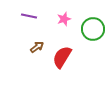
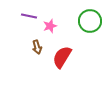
pink star: moved 14 px left, 7 px down
green circle: moved 3 px left, 8 px up
brown arrow: rotated 112 degrees clockwise
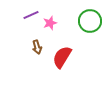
purple line: moved 2 px right, 1 px up; rotated 35 degrees counterclockwise
pink star: moved 3 px up
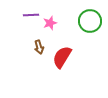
purple line: rotated 21 degrees clockwise
brown arrow: moved 2 px right
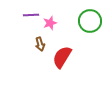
brown arrow: moved 1 px right, 3 px up
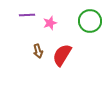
purple line: moved 4 px left
brown arrow: moved 2 px left, 7 px down
red semicircle: moved 2 px up
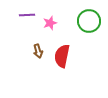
green circle: moved 1 px left
red semicircle: moved 1 px down; rotated 20 degrees counterclockwise
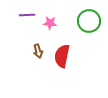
pink star: rotated 24 degrees clockwise
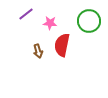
purple line: moved 1 px left, 1 px up; rotated 35 degrees counterclockwise
red semicircle: moved 11 px up
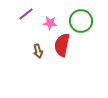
green circle: moved 8 px left
